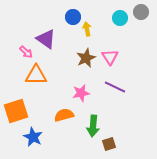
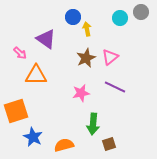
pink arrow: moved 6 px left, 1 px down
pink triangle: rotated 24 degrees clockwise
orange semicircle: moved 30 px down
green arrow: moved 2 px up
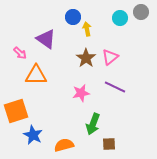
brown star: rotated 12 degrees counterclockwise
green arrow: rotated 15 degrees clockwise
blue star: moved 2 px up
brown square: rotated 16 degrees clockwise
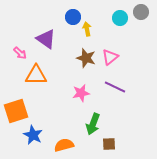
brown star: rotated 18 degrees counterclockwise
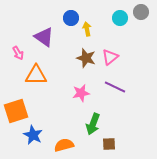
blue circle: moved 2 px left, 1 px down
purple triangle: moved 2 px left, 2 px up
pink arrow: moved 2 px left; rotated 16 degrees clockwise
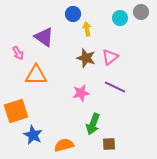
blue circle: moved 2 px right, 4 px up
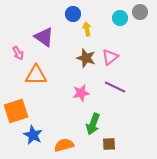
gray circle: moved 1 px left
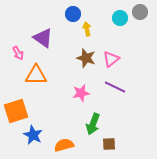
purple triangle: moved 1 px left, 1 px down
pink triangle: moved 1 px right, 2 px down
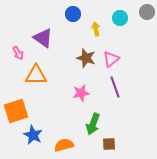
gray circle: moved 7 px right
yellow arrow: moved 9 px right
purple line: rotated 45 degrees clockwise
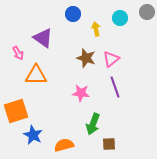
pink star: rotated 18 degrees clockwise
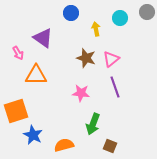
blue circle: moved 2 px left, 1 px up
brown square: moved 1 px right, 2 px down; rotated 24 degrees clockwise
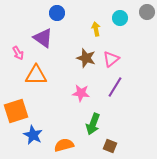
blue circle: moved 14 px left
purple line: rotated 50 degrees clockwise
